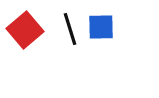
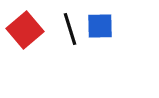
blue square: moved 1 px left, 1 px up
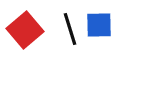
blue square: moved 1 px left, 1 px up
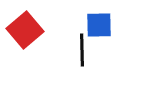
black line: moved 12 px right, 21 px down; rotated 16 degrees clockwise
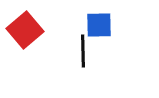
black line: moved 1 px right, 1 px down
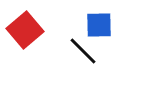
black line: rotated 44 degrees counterclockwise
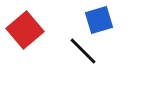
blue square: moved 5 px up; rotated 16 degrees counterclockwise
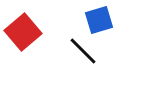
red square: moved 2 px left, 2 px down
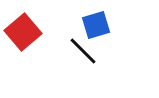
blue square: moved 3 px left, 5 px down
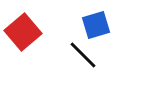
black line: moved 4 px down
